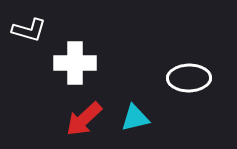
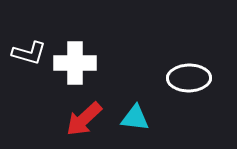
white L-shape: moved 23 px down
cyan triangle: rotated 20 degrees clockwise
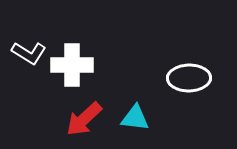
white L-shape: rotated 16 degrees clockwise
white cross: moved 3 px left, 2 px down
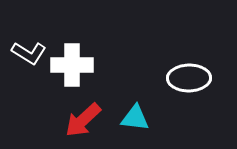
red arrow: moved 1 px left, 1 px down
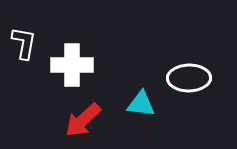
white L-shape: moved 5 px left, 10 px up; rotated 112 degrees counterclockwise
cyan triangle: moved 6 px right, 14 px up
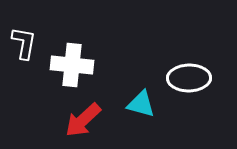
white cross: rotated 6 degrees clockwise
cyan triangle: rotated 8 degrees clockwise
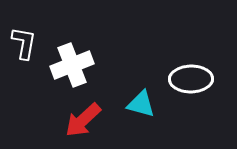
white cross: rotated 27 degrees counterclockwise
white ellipse: moved 2 px right, 1 px down
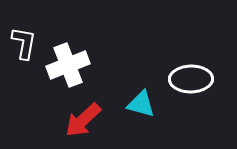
white cross: moved 4 px left
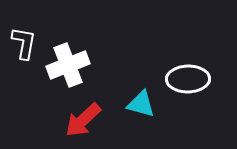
white ellipse: moved 3 px left
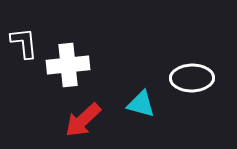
white L-shape: rotated 16 degrees counterclockwise
white cross: rotated 15 degrees clockwise
white ellipse: moved 4 px right, 1 px up
